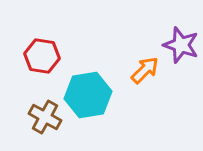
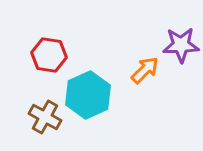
purple star: rotated 21 degrees counterclockwise
red hexagon: moved 7 px right, 1 px up
cyan hexagon: rotated 15 degrees counterclockwise
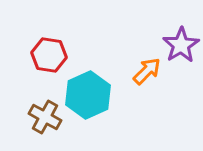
purple star: rotated 30 degrees counterclockwise
orange arrow: moved 2 px right, 1 px down
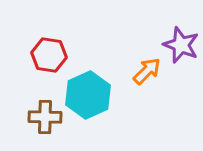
purple star: rotated 18 degrees counterclockwise
brown cross: rotated 28 degrees counterclockwise
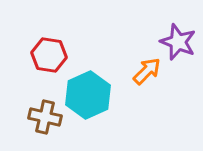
purple star: moved 3 px left, 3 px up
brown cross: rotated 12 degrees clockwise
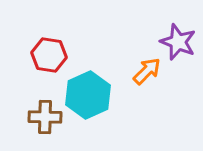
brown cross: rotated 12 degrees counterclockwise
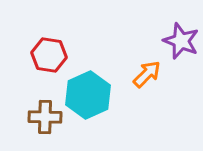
purple star: moved 3 px right, 1 px up
orange arrow: moved 3 px down
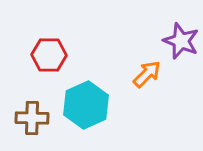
red hexagon: rotated 8 degrees counterclockwise
cyan hexagon: moved 2 px left, 10 px down
brown cross: moved 13 px left, 1 px down
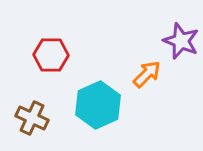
red hexagon: moved 2 px right
cyan hexagon: moved 12 px right
brown cross: rotated 24 degrees clockwise
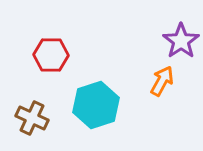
purple star: rotated 15 degrees clockwise
orange arrow: moved 15 px right, 7 px down; rotated 16 degrees counterclockwise
cyan hexagon: moved 2 px left; rotated 6 degrees clockwise
